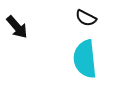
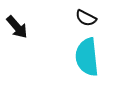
cyan semicircle: moved 2 px right, 2 px up
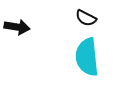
black arrow: rotated 40 degrees counterclockwise
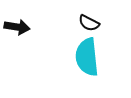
black semicircle: moved 3 px right, 5 px down
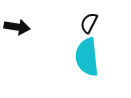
black semicircle: rotated 90 degrees clockwise
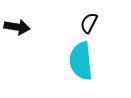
cyan semicircle: moved 6 px left, 4 px down
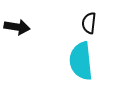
black semicircle: rotated 20 degrees counterclockwise
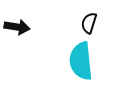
black semicircle: rotated 10 degrees clockwise
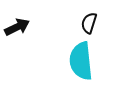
black arrow: rotated 35 degrees counterclockwise
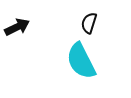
cyan semicircle: rotated 21 degrees counterclockwise
